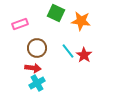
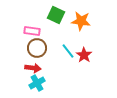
green square: moved 2 px down
pink rectangle: moved 12 px right, 7 px down; rotated 28 degrees clockwise
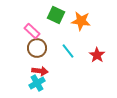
pink rectangle: rotated 35 degrees clockwise
red star: moved 13 px right
red arrow: moved 7 px right, 3 px down
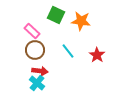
brown circle: moved 2 px left, 2 px down
cyan cross: rotated 21 degrees counterclockwise
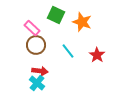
orange star: moved 1 px right, 1 px down; rotated 12 degrees clockwise
pink rectangle: moved 3 px up
brown circle: moved 1 px right, 5 px up
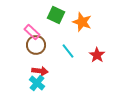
pink rectangle: moved 4 px down
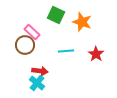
brown circle: moved 11 px left
cyan line: moved 2 px left; rotated 56 degrees counterclockwise
red star: moved 1 px left, 1 px up
